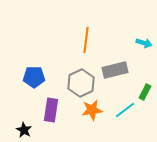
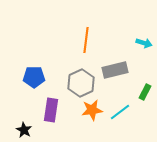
cyan line: moved 5 px left, 2 px down
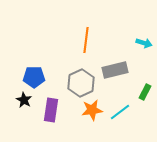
black star: moved 30 px up
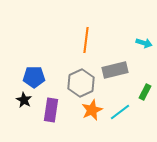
orange star: rotated 15 degrees counterclockwise
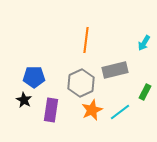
cyan arrow: rotated 105 degrees clockwise
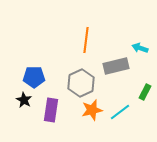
cyan arrow: moved 4 px left, 5 px down; rotated 77 degrees clockwise
gray rectangle: moved 1 px right, 4 px up
orange star: rotated 10 degrees clockwise
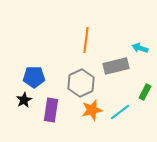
black star: rotated 14 degrees clockwise
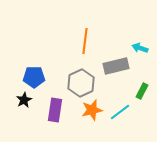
orange line: moved 1 px left, 1 px down
green rectangle: moved 3 px left, 1 px up
purple rectangle: moved 4 px right
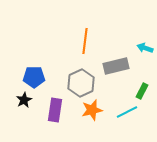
cyan arrow: moved 5 px right
cyan line: moved 7 px right; rotated 10 degrees clockwise
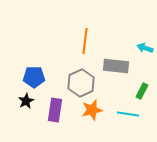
gray rectangle: rotated 20 degrees clockwise
black star: moved 2 px right, 1 px down
cyan line: moved 1 px right, 2 px down; rotated 35 degrees clockwise
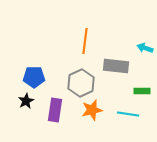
green rectangle: rotated 63 degrees clockwise
